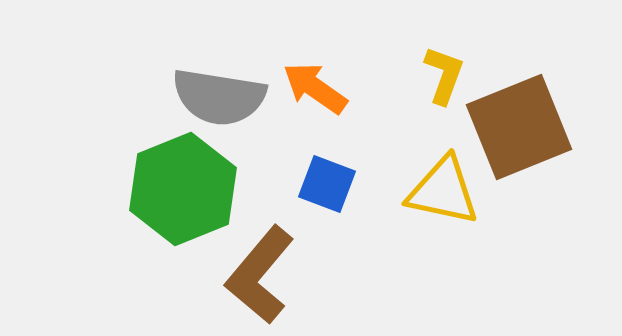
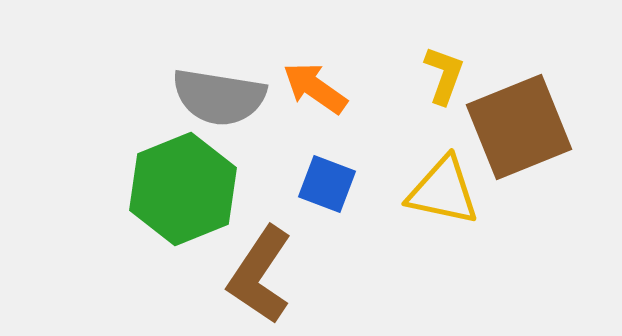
brown L-shape: rotated 6 degrees counterclockwise
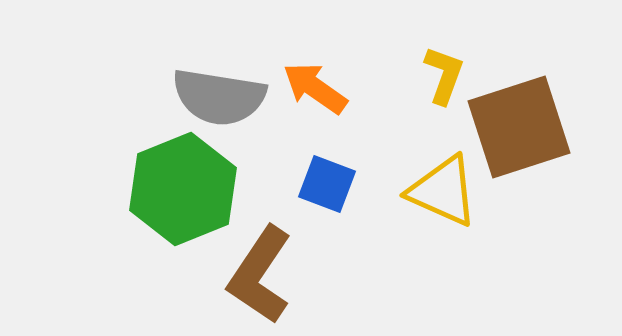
brown square: rotated 4 degrees clockwise
yellow triangle: rotated 12 degrees clockwise
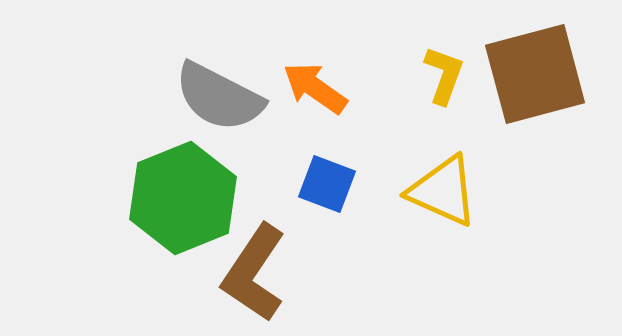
gray semicircle: rotated 18 degrees clockwise
brown square: moved 16 px right, 53 px up; rotated 3 degrees clockwise
green hexagon: moved 9 px down
brown L-shape: moved 6 px left, 2 px up
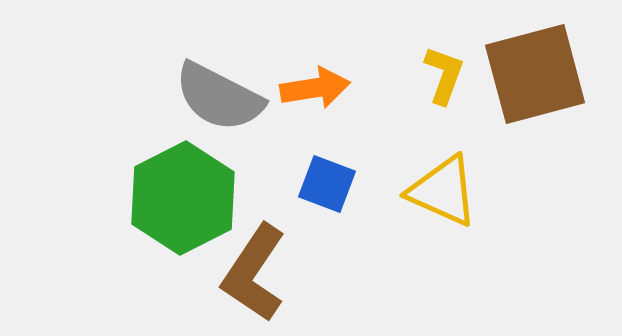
orange arrow: rotated 136 degrees clockwise
green hexagon: rotated 5 degrees counterclockwise
